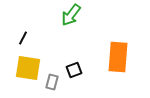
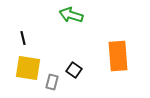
green arrow: rotated 70 degrees clockwise
black line: rotated 40 degrees counterclockwise
orange rectangle: moved 1 px up; rotated 8 degrees counterclockwise
black square: rotated 35 degrees counterclockwise
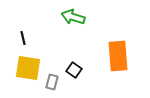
green arrow: moved 2 px right, 2 px down
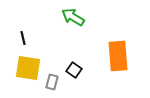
green arrow: rotated 15 degrees clockwise
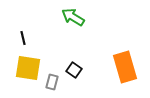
orange rectangle: moved 7 px right, 11 px down; rotated 12 degrees counterclockwise
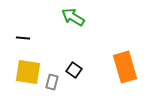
black line: rotated 72 degrees counterclockwise
yellow square: moved 4 px down
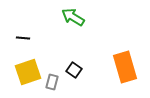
yellow square: rotated 28 degrees counterclockwise
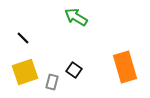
green arrow: moved 3 px right
black line: rotated 40 degrees clockwise
yellow square: moved 3 px left
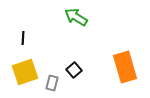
black line: rotated 48 degrees clockwise
black square: rotated 14 degrees clockwise
gray rectangle: moved 1 px down
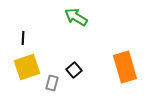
yellow square: moved 2 px right, 5 px up
